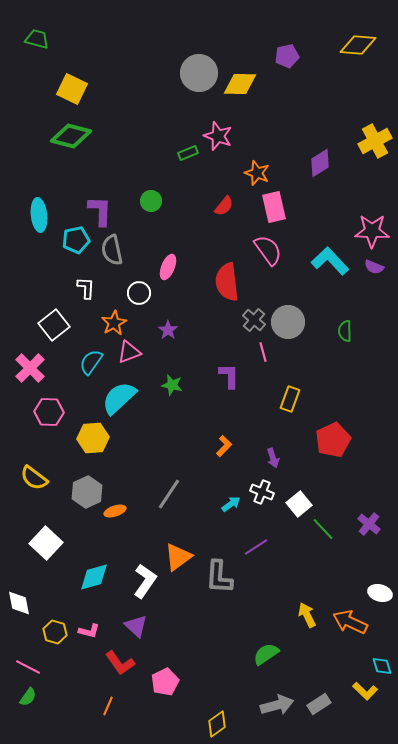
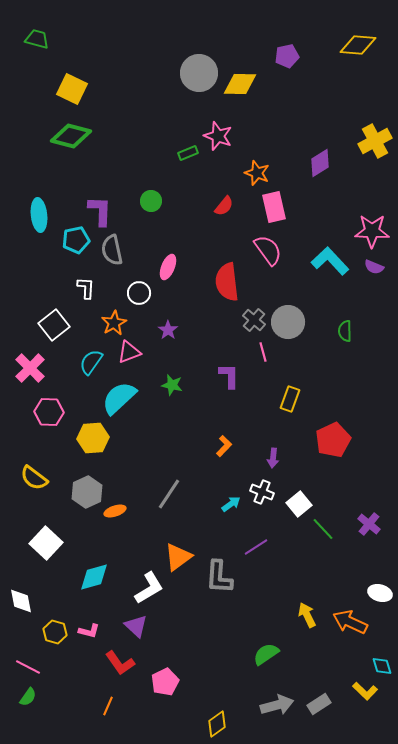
purple arrow at (273, 458): rotated 24 degrees clockwise
white L-shape at (145, 581): moved 4 px right, 7 px down; rotated 24 degrees clockwise
white diamond at (19, 603): moved 2 px right, 2 px up
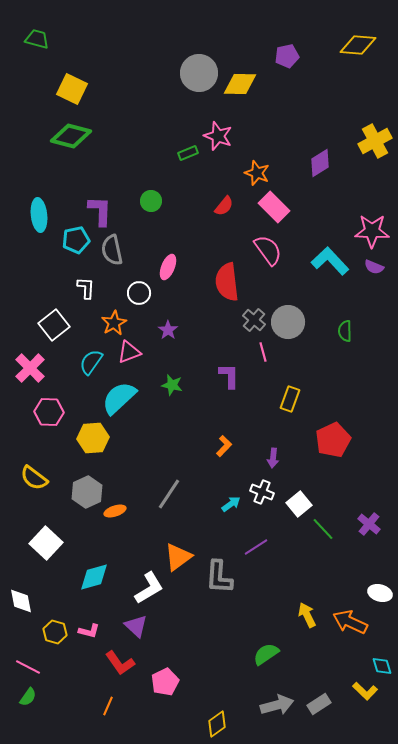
pink rectangle at (274, 207): rotated 32 degrees counterclockwise
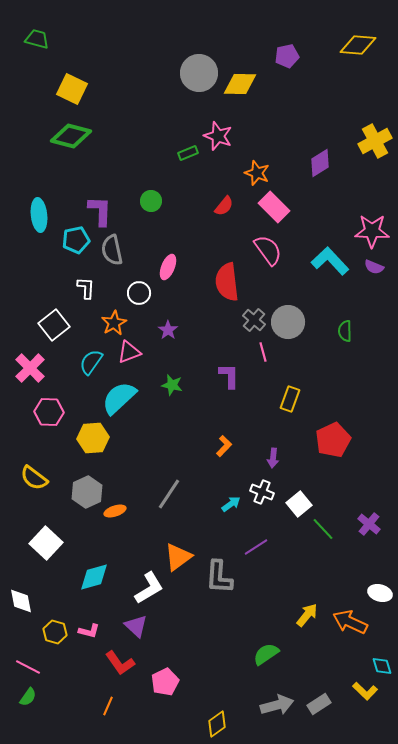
yellow arrow at (307, 615): rotated 65 degrees clockwise
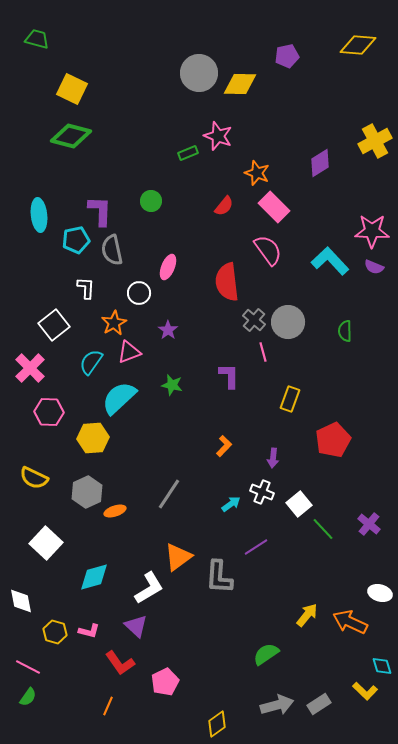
yellow semicircle at (34, 478): rotated 12 degrees counterclockwise
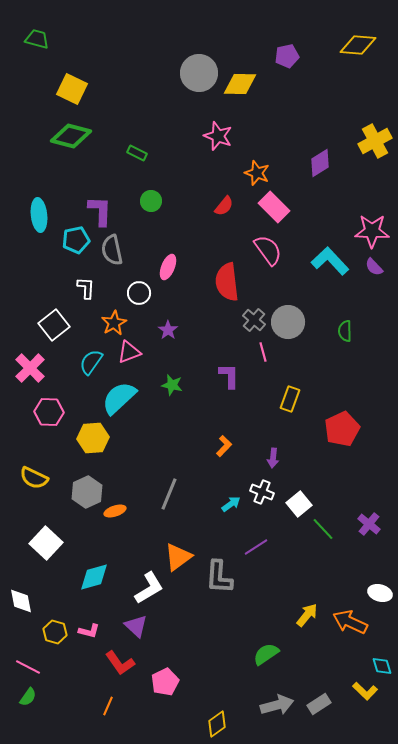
green rectangle at (188, 153): moved 51 px left; rotated 48 degrees clockwise
purple semicircle at (374, 267): rotated 24 degrees clockwise
red pentagon at (333, 440): moved 9 px right, 11 px up
gray line at (169, 494): rotated 12 degrees counterclockwise
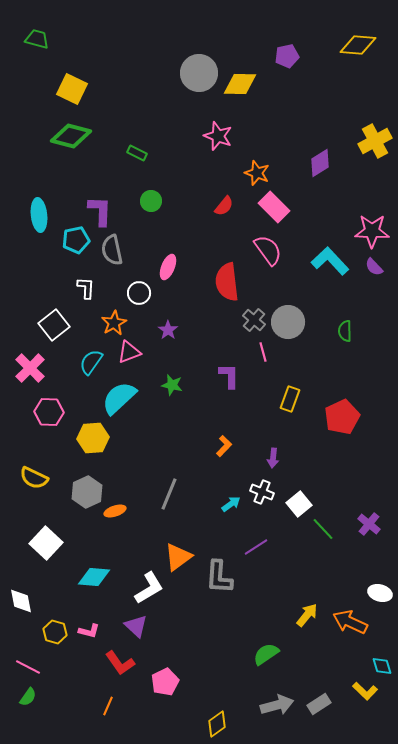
red pentagon at (342, 429): moved 12 px up
cyan diamond at (94, 577): rotated 20 degrees clockwise
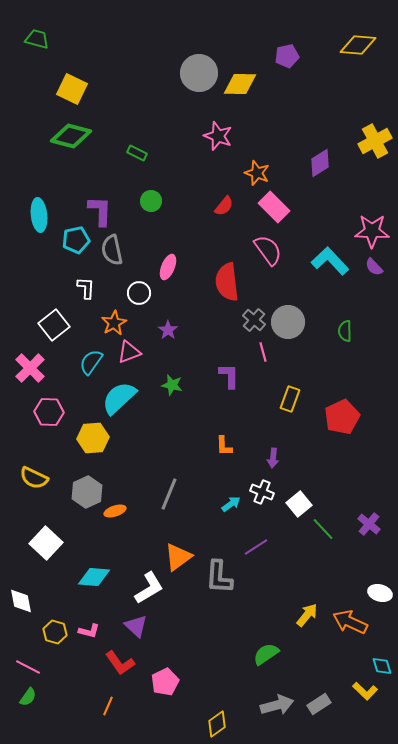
orange L-shape at (224, 446): rotated 135 degrees clockwise
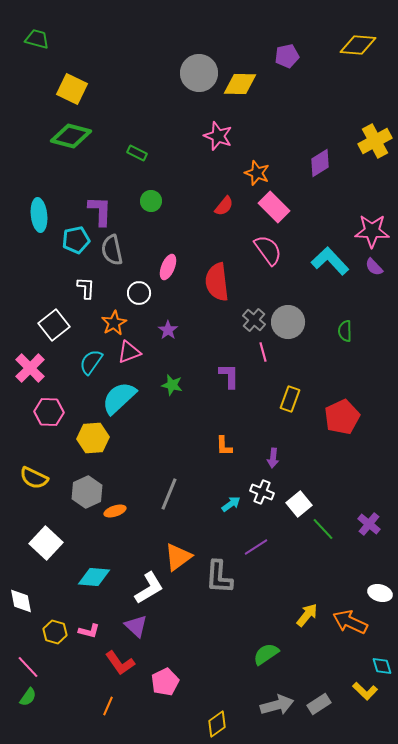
red semicircle at (227, 282): moved 10 px left
pink line at (28, 667): rotated 20 degrees clockwise
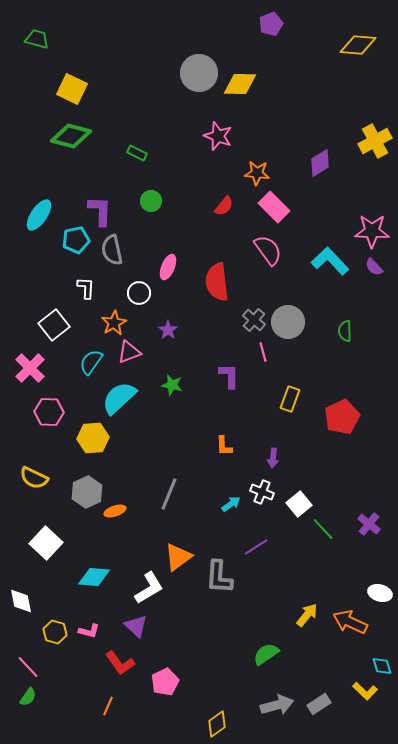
purple pentagon at (287, 56): moved 16 px left, 32 px up; rotated 10 degrees counterclockwise
orange star at (257, 173): rotated 15 degrees counterclockwise
cyan ellipse at (39, 215): rotated 40 degrees clockwise
